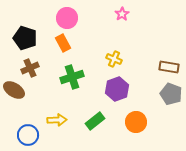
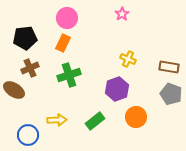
black pentagon: rotated 25 degrees counterclockwise
orange rectangle: rotated 54 degrees clockwise
yellow cross: moved 14 px right
green cross: moved 3 px left, 2 px up
orange circle: moved 5 px up
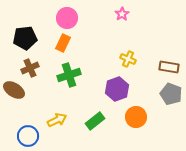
yellow arrow: rotated 24 degrees counterclockwise
blue circle: moved 1 px down
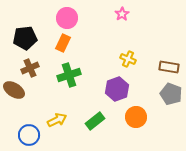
blue circle: moved 1 px right, 1 px up
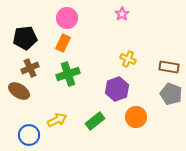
green cross: moved 1 px left, 1 px up
brown ellipse: moved 5 px right, 1 px down
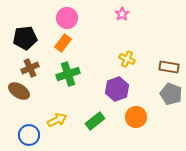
orange rectangle: rotated 12 degrees clockwise
yellow cross: moved 1 px left
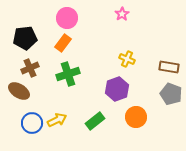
blue circle: moved 3 px right, 12 px up
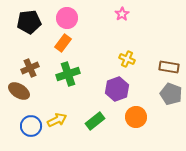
black pentagon: moved 4 px right, 16 px up
blue circle: moved 1 px left, 3 px down
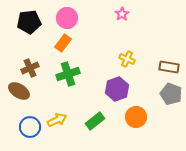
blue circle: moved 1 px left, 1 px down
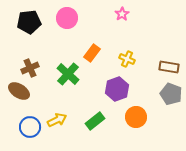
orange rectangle: moved 29 px right, 10 px down
green cross: rotated 30 degrees counterclockwise
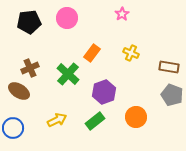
yellow cross: moved 4 px right, 6 px up
purple hexagon: moved 13 px left, 3 px down
gray pentagon: moved 1 px right, 1 px down
blue circle: moved 17 px left, 1 px down
